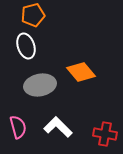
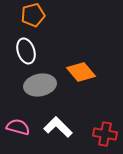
white ellipse: moved 5 px down
pink semicircle: rotated 60 degrees counterclockwise
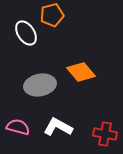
orange pentagon: moved 19 px right
white ellipse: moved 18 px up; rotated 15 degrees counterclockwise
white L-shape: rotated 16 degrees counterclockwise
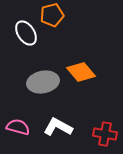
gray ellipse: moved 3 px right, 3 px up
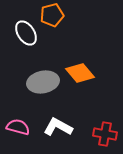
orange diamond: moved 1 px left, 1 px down
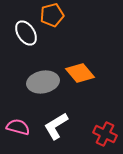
white L-shape: moved 2 px left, 1 px up; rotated 60 degrees counterclockwise
red cross: rotated 15 degrees clockwise
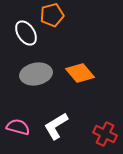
gray ellipse: moved 7 px left, 8 px up
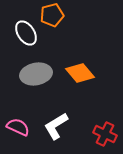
pink semicircle: rotated 10 degrees clockwise
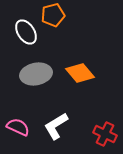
orange pentagon: moved 1 px right
white ellipse: moved 1 px up
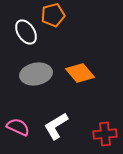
red cross: rotated 30 degrees counterclockwise
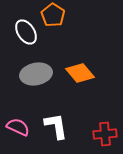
orange pentagon: rotated 25 degrees counterclockwise
white L-shape: rotated 112 degrees clockwise
